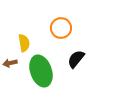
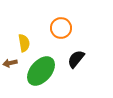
green ellipse: rotated 60 degrees clockwise
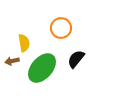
brown arrow: moved 2 px right, 2 px up
green ellipse: moved 1 px right, 3 px up
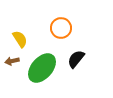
yellow semicircle: moved 4 px left, 4 px up; rotated 24 degrees counterclockwise
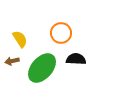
orange circle: moved 5 px down
black semicircle: rotated 54 degrees clockwise
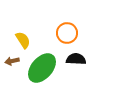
orange circle: moved 6 px right
yellow semicircle: moved 3 px right, 1 px down
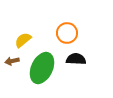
yellow semicircle: rotated 96 degrees counterclockwise
green ellipse: rotated 16 degrees counterclockwise
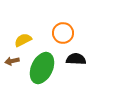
orange circle: moved 4 px left
yellow semicircle: rotated 12 degrees clockwise
